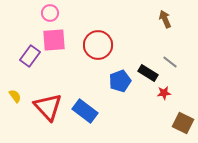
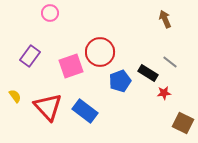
pink square: moved 17 px right, 26 px down; rotated 15 degrees counterclockwise
red circle: moved 2 px right, 7 px down
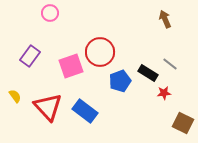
gray line: moved 2 px down
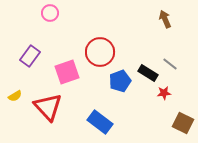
pink square: moved 4 px left, 6 px down
yellow semicircle: rotated 96 degrees clockwise
blue rectangle: moved 15 px right, 11 px down
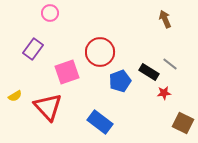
purple rectangle: moved 3 px right, 7 px up
black rectangle: moved 1 px right, 1 px up
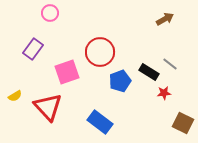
brown arrow: rotated 84 degrees clockwise
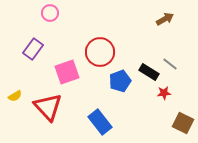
blue rectangle: rotated 15 degrees clockwise
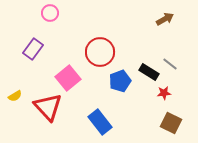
pink square: moved 1 px right, 6 px down; rotated 20 degrees counterclockwise
brown square: moved 12 px left
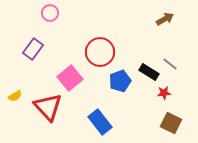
pink square: moved 2 px right
